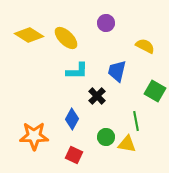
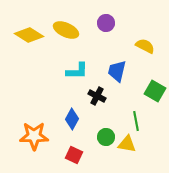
yellow ellipse: moved 8 px up; rotated 20 degrees counterclockwise
black cross: rotated 18 degrees counterclockwise
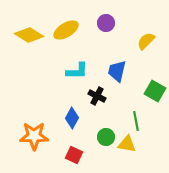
yellow ellipse: rotated 55 degrees counterclockwise
yellow semicircle: moved 1 px right, 5 px up; rotated 72 degrees counterclockwise
blue diamond: moved 1 px up
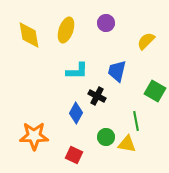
yellow ellipse: rotated 40 degrees counterclockwise
yellow diamond: rotated 48 degrees clockwise
blue diamond: moved 4 px right, 5 px up
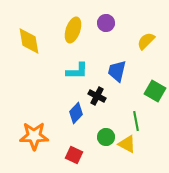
yellow ellipse: moved 7 px right
yellow diamond: moved 6 px down
blue diamond: rotated 15 degrees clockwise
yellow triangle: rotated 18 degrees clockwise
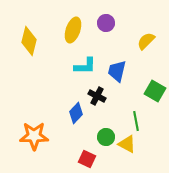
yellow diamond: rotated 24 degrees clockwise
cyan L-shape: moved 8 px right, 5 px up
red square: moved 13 px right, 4 px down
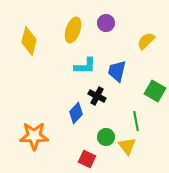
yellow triangle: moved 2 px down; rotated 24 degrees clockwise
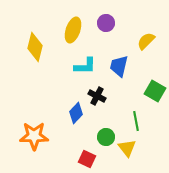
yellow diamond: moved 6 px right, 6 px down
blue trapezoid: moved 2 px right, 5 px up
yellow triangle: moved 2 px down
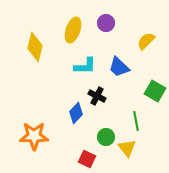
blue trapezoid: moved 1 px down; rotated 60 degrees counterclockwise
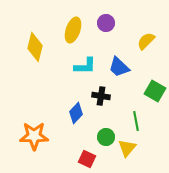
black cross: moved 4 px right; rotated 18 degrees counterclockwise
yellow triangle: rotated 18 degrees clockwise
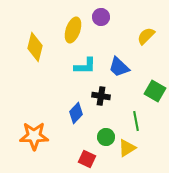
purple circle: moved 5 px left, 6 px up
yellow semicircle: moved 5 px up
yellow triangle: rotated 18 degrees clockwise
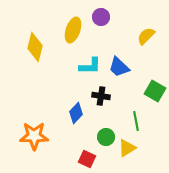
cyan L-shape: moved 5 px right
